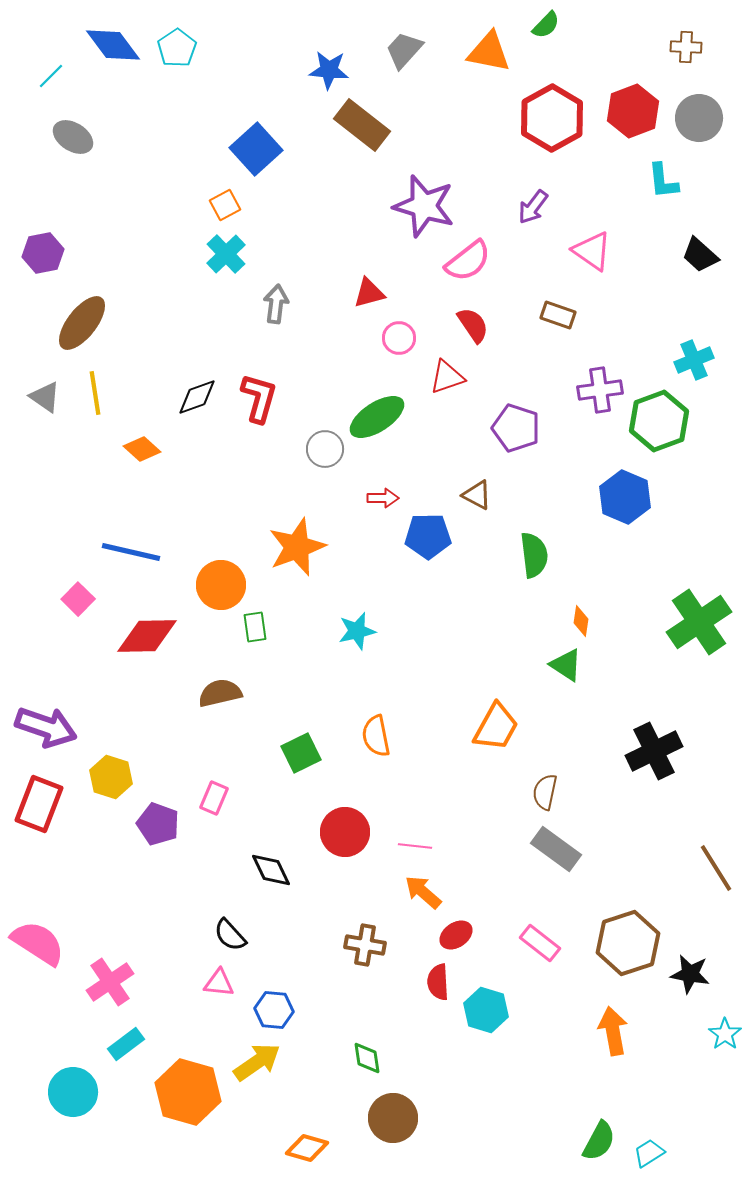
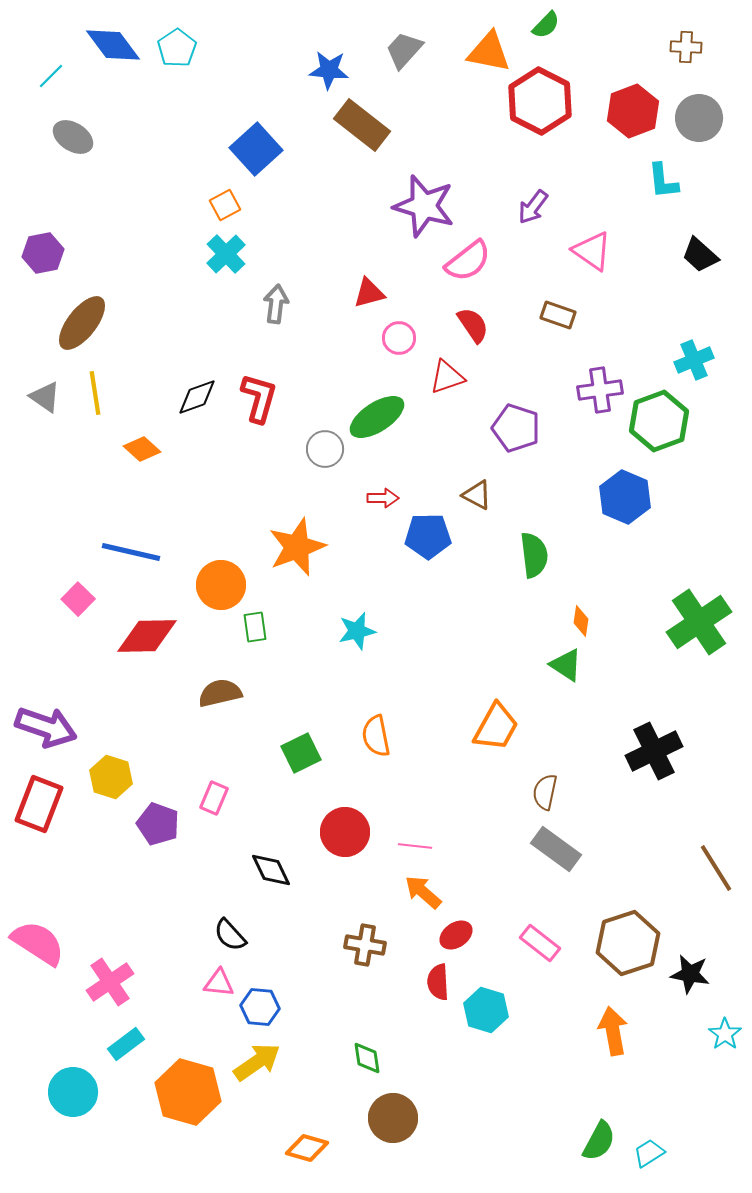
red hexagon at (552, 118): moved 12 px left, 17 px up; rotated 4 degrees counterclockwise
blue hexagon at (274, 1010): moved 14 px left, 3 px up
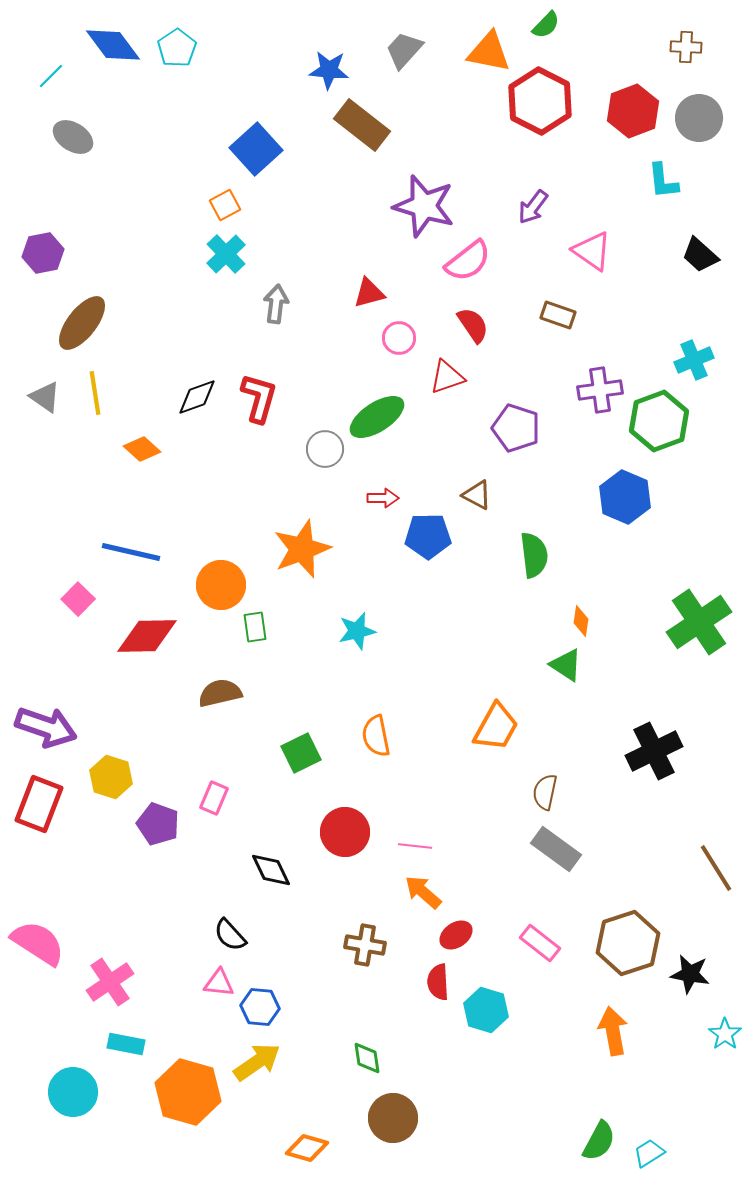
orange star at (297, 547): moved 5 px right, 2 px down
cyan rectangle at (126, 1044): rotated 48 degrees clockwise
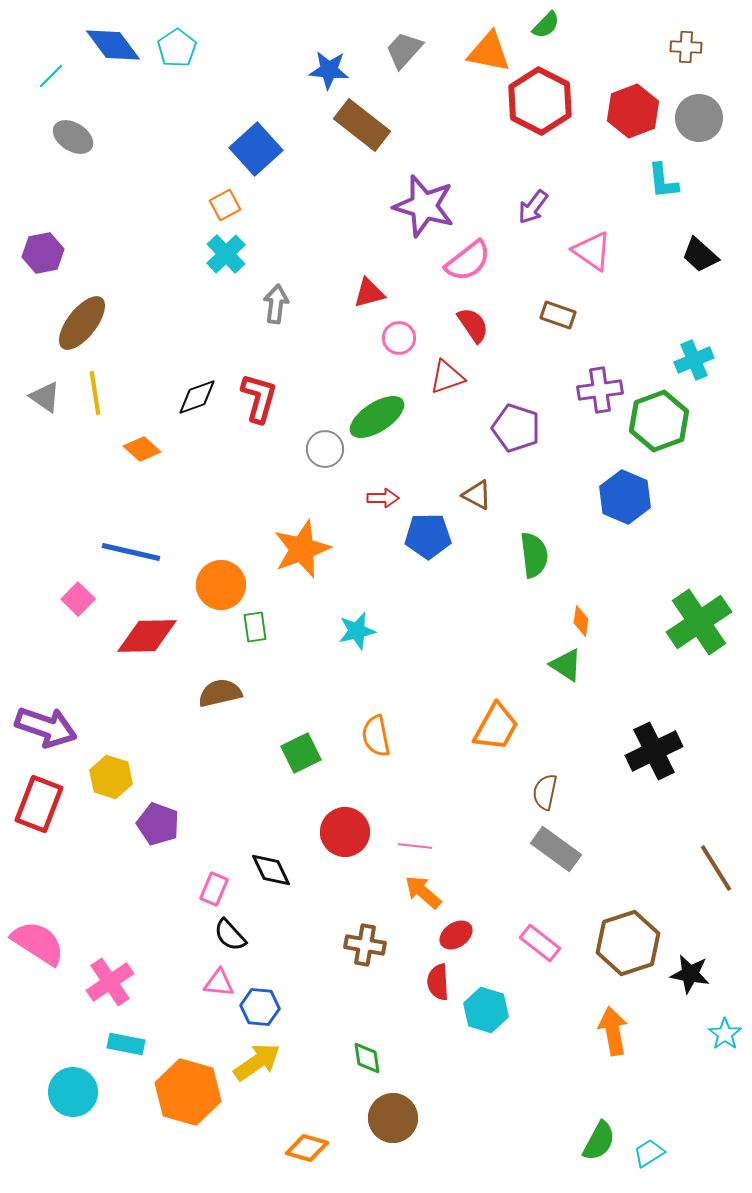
pink rectangle at (214, 798): moved 91 px down
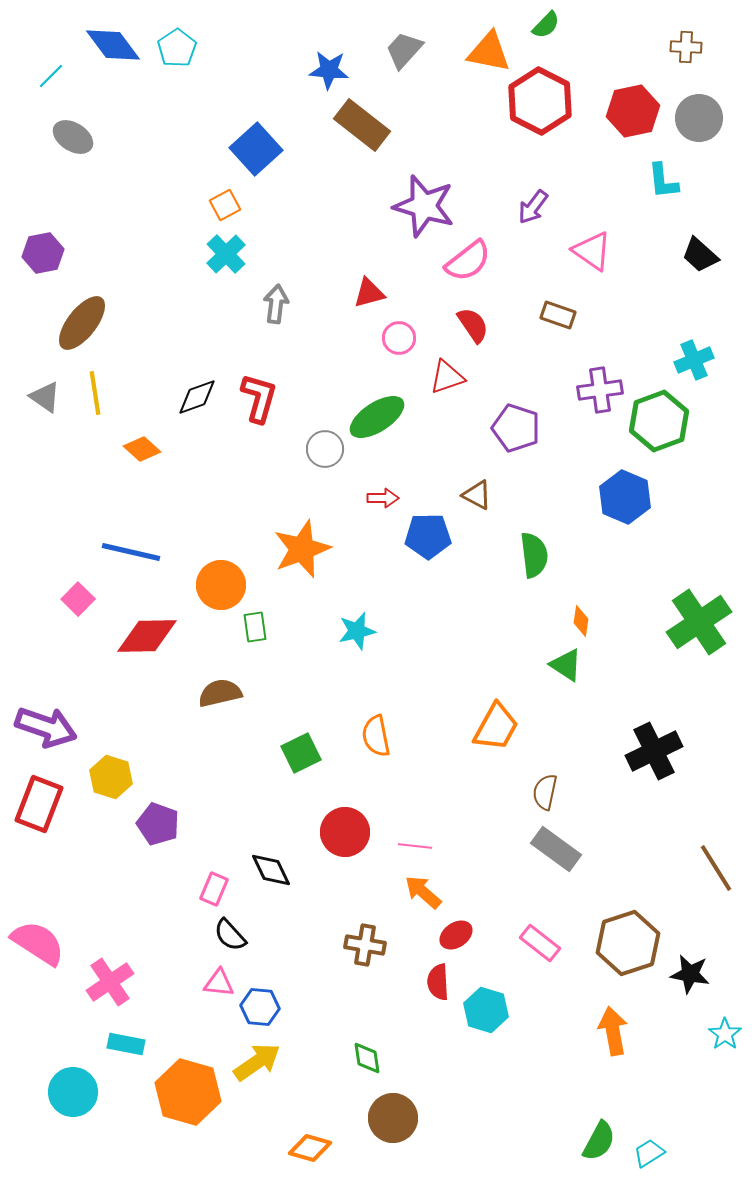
red hexagon at (633, 111): rotated 9 degrees clockwise
orange diamond at (307, 1148): moved 3 px right
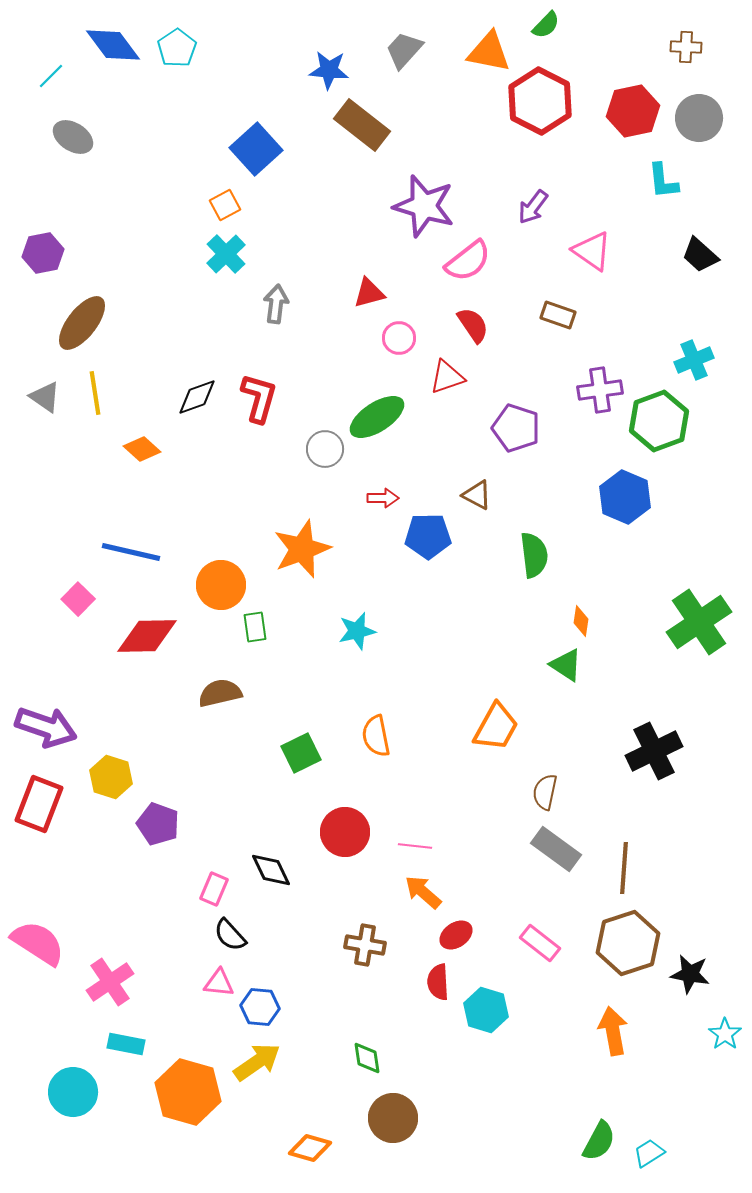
brown line at (716, 868): moved 92 px left; rotated 36 degrees clockwise
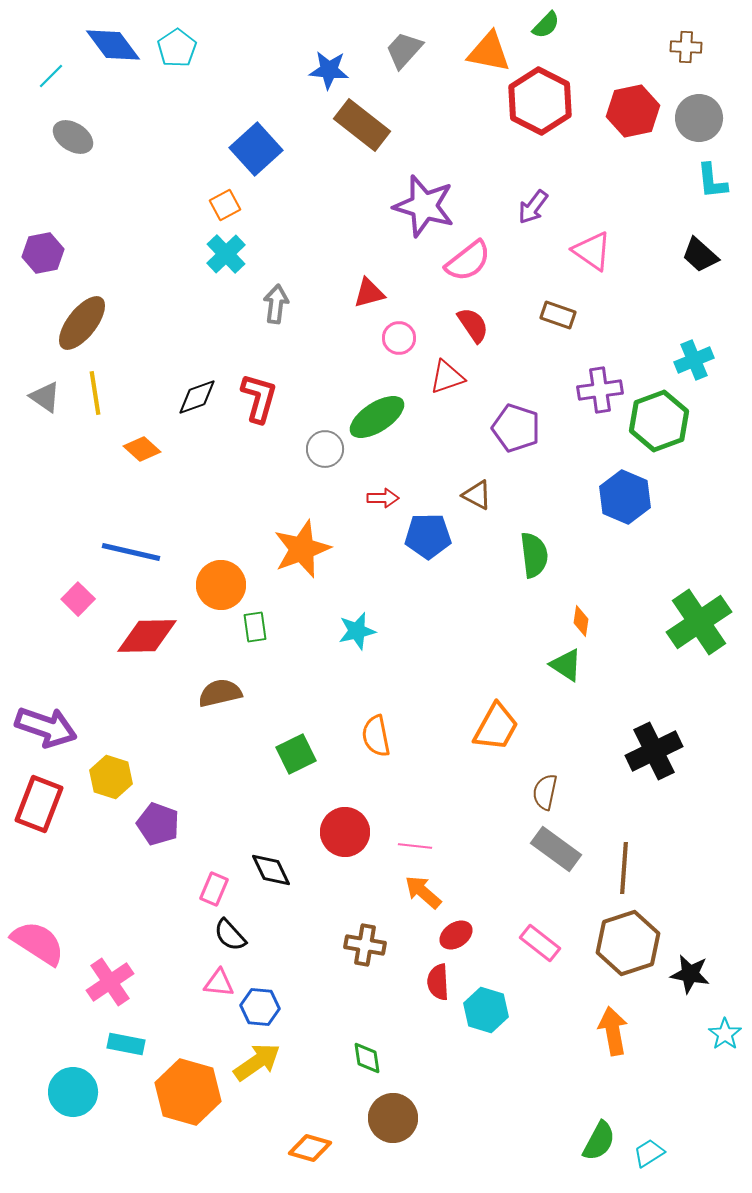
cyan L-shape at (663, 181): moved 49 px right
green square at (301, 753): moved 5 px left, 1 px down
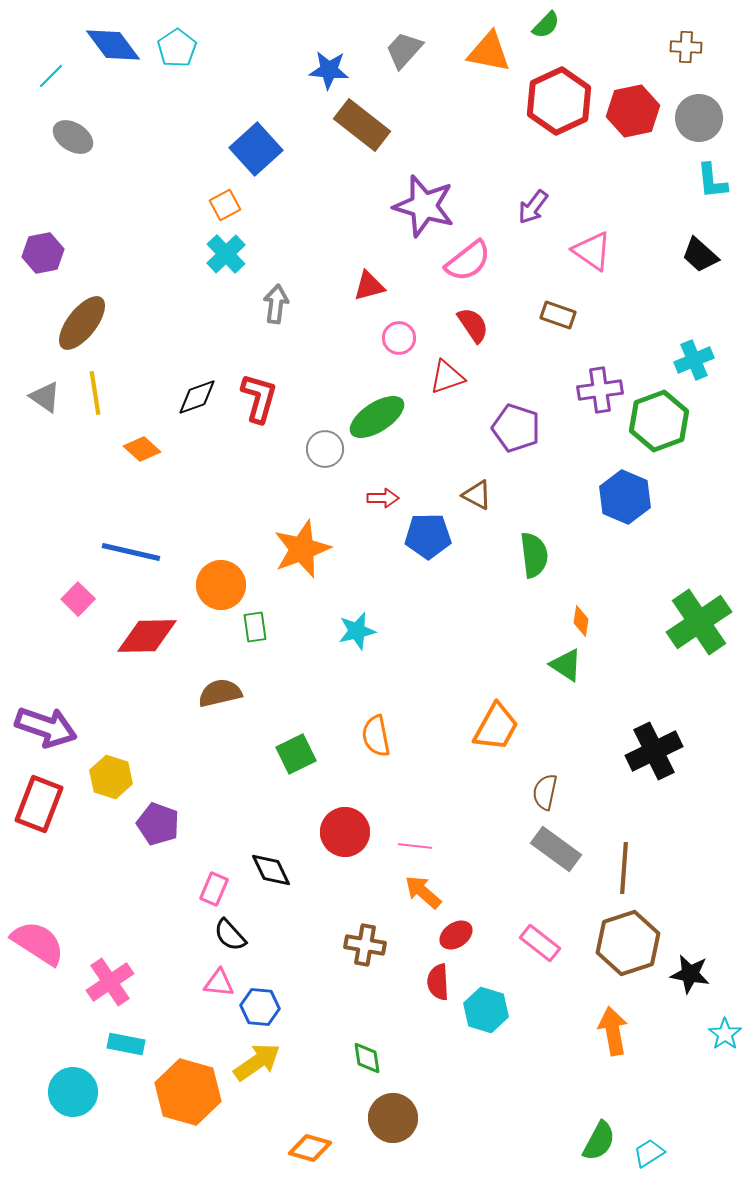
red hexagon at (540, 101): moved 19 px right; rotated 8 degrees clockwise
red triangle at (369, 293): moved 7 px up
